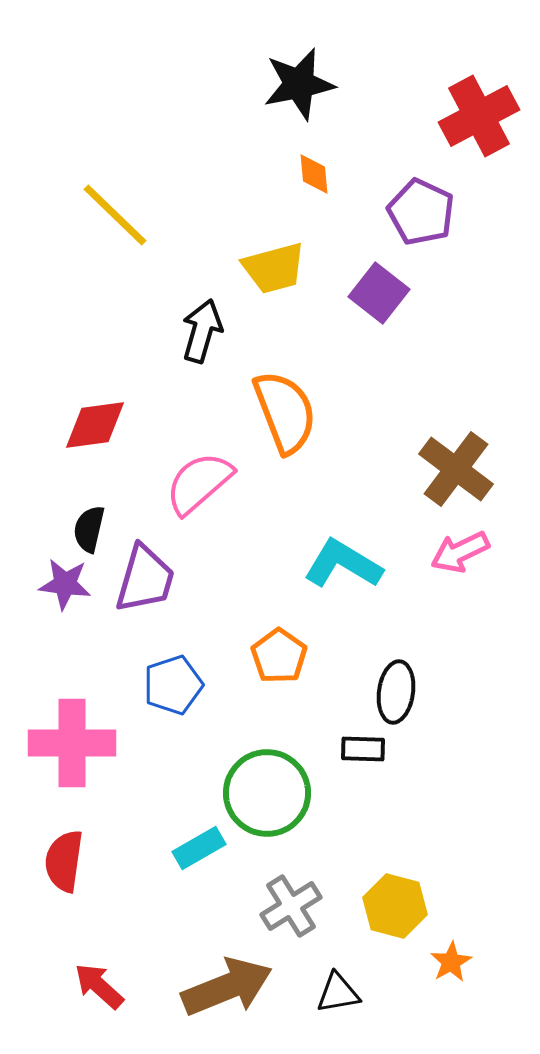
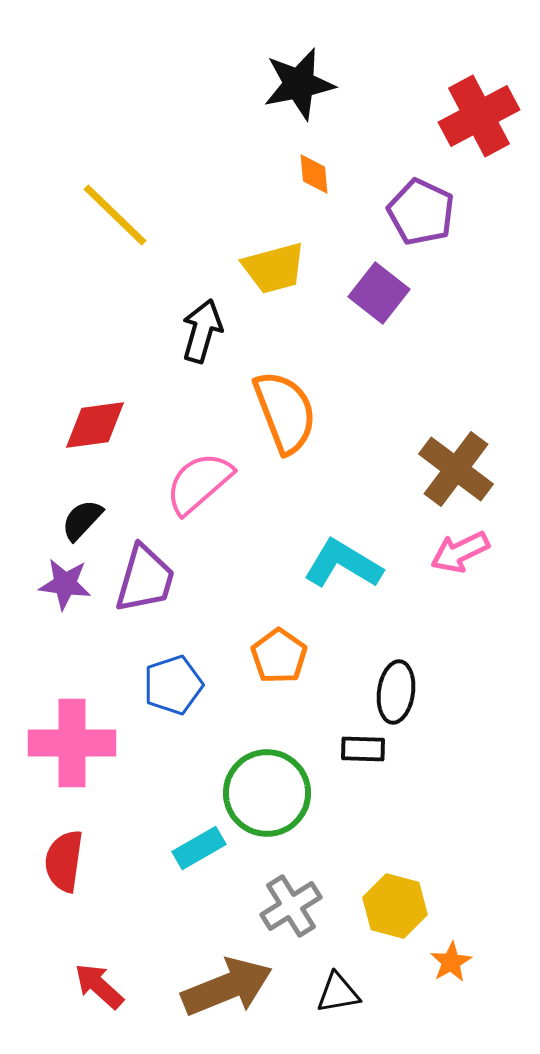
black semicircle: moved 7 px left, 9 px up; rotated 30 degrees clockwise
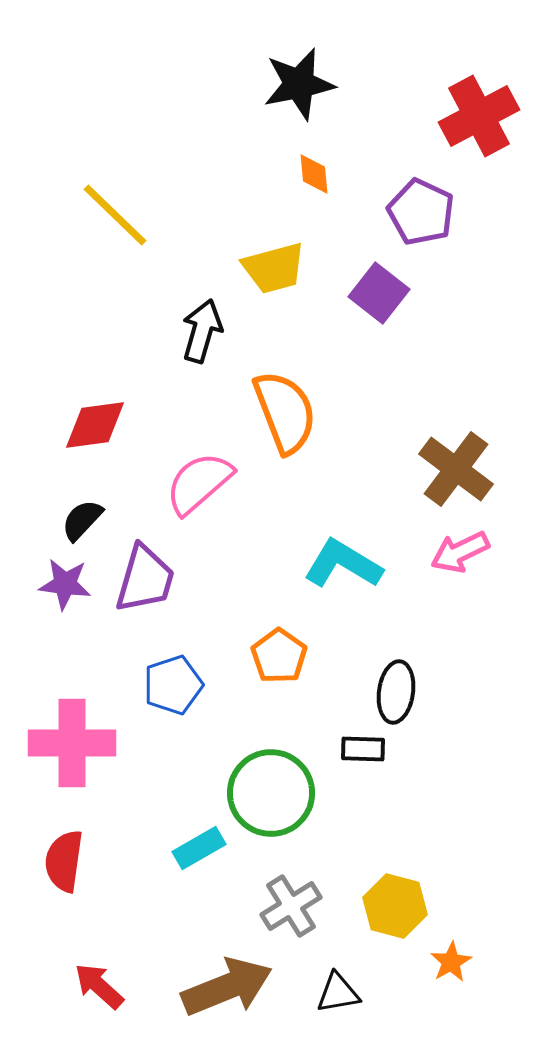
green circle: moved 4 px right
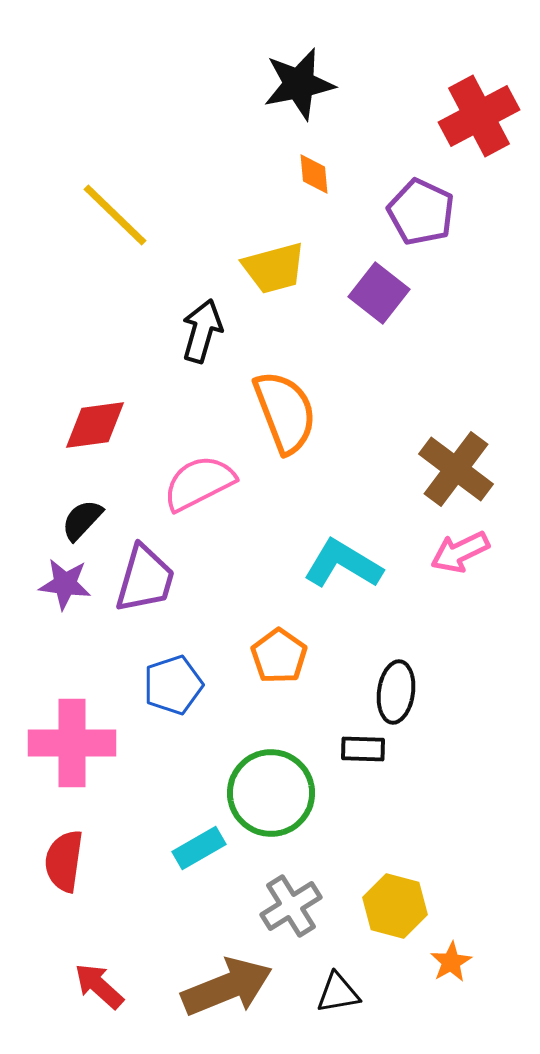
pink semicircle: rotated 14 degrees clockwise
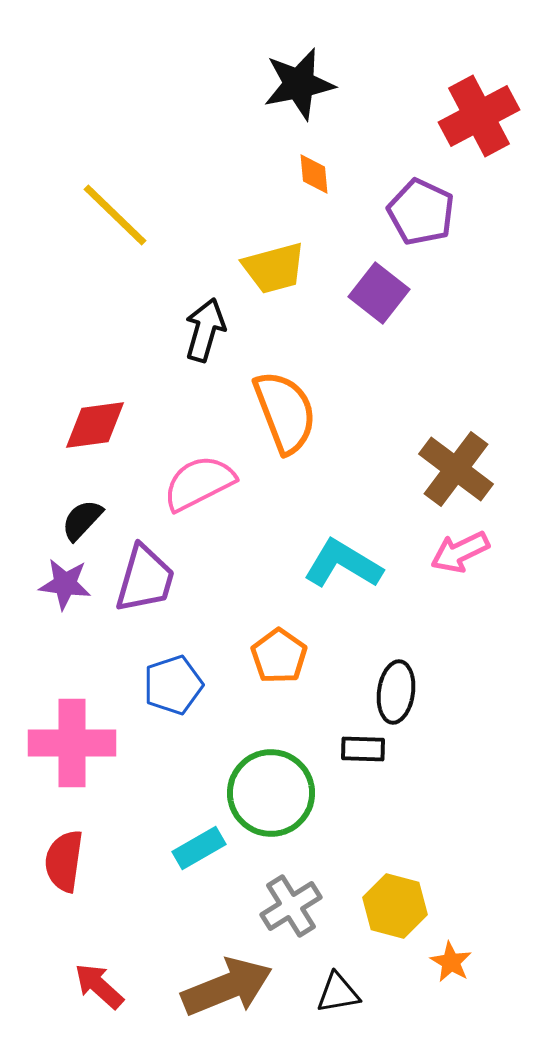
black arrow: moved 3 px right, 1 px up
orange star: rotated 12 degrees counterclockwise
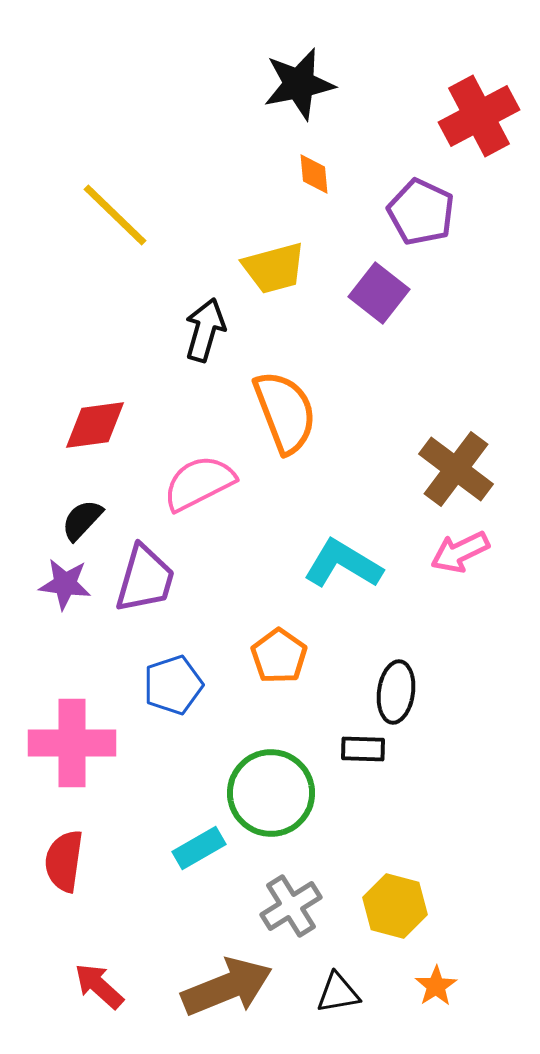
orange star: moved 15 px left, 24 px down; rotated 9 degrees clockwise
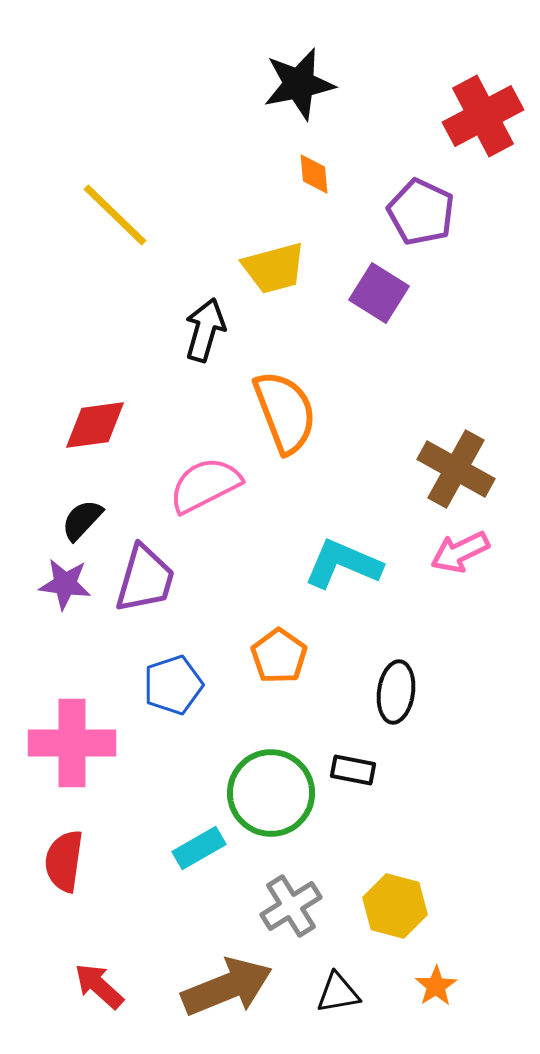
red cross: moved 4 px right
purple square: rotated 6 degrees counterclockwise
brown cross: rotated 8 degrees counterclockwise
pink semicircle: moved 6 px right, 2 px down
cyan L-shape: rotated 8 degrees counterclockwise
black rectangle: moved 10 px left, 21 px down; rotated 9 degrees clockwise
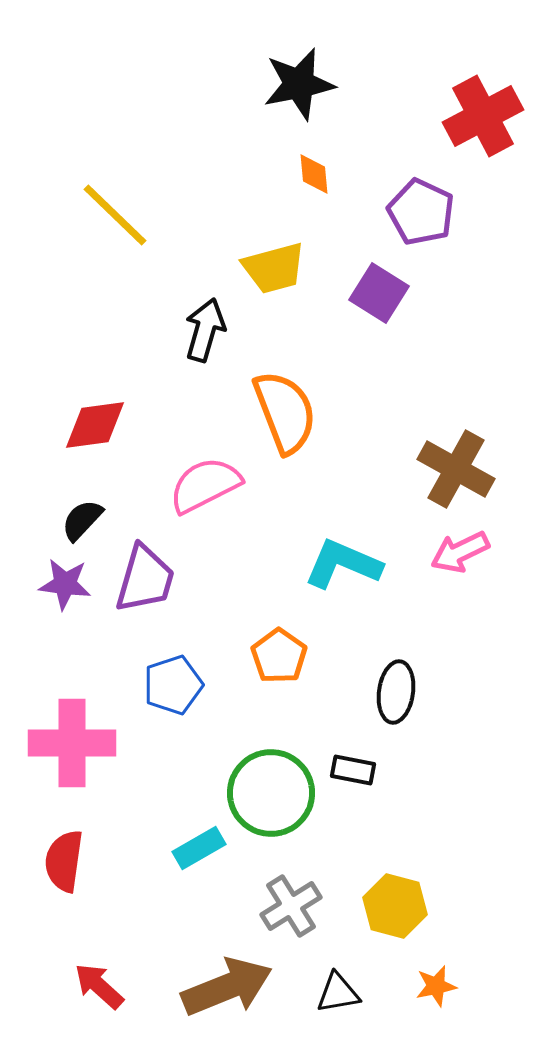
orange star: rotated 21 degrees clockwise
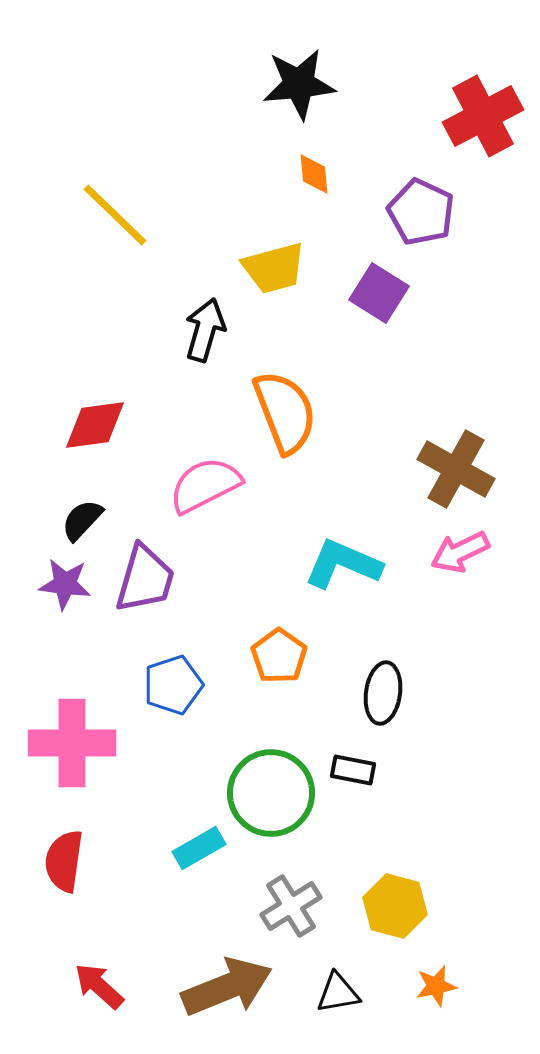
black star: rotated 6 degrees clockwise
black ellipse: moved 13 px left, 1 px down
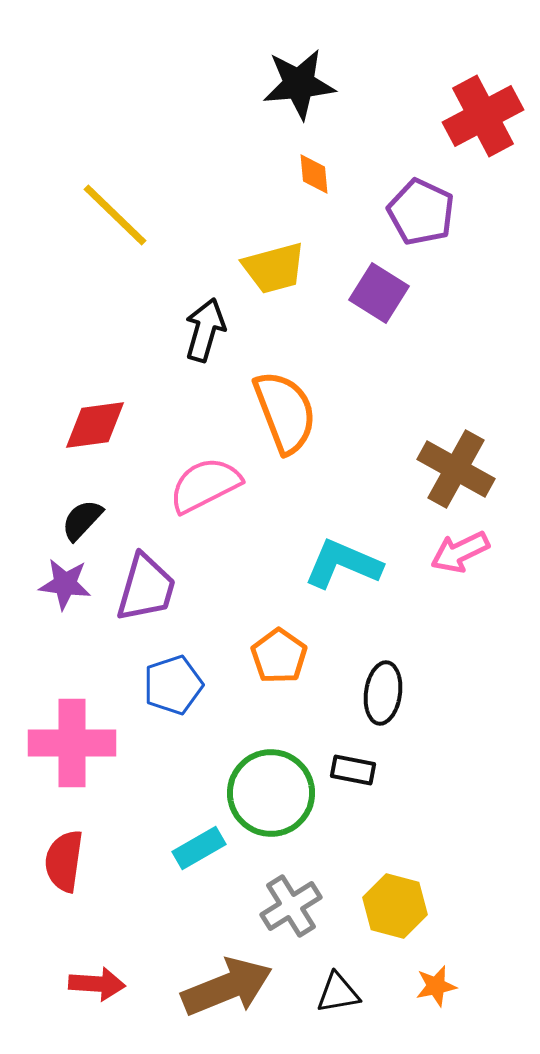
purple trapezoid: moved 1 px right, 9 px down
red arrow: moved 2 px left, 2 px up; rotated 142 degrees clockwise
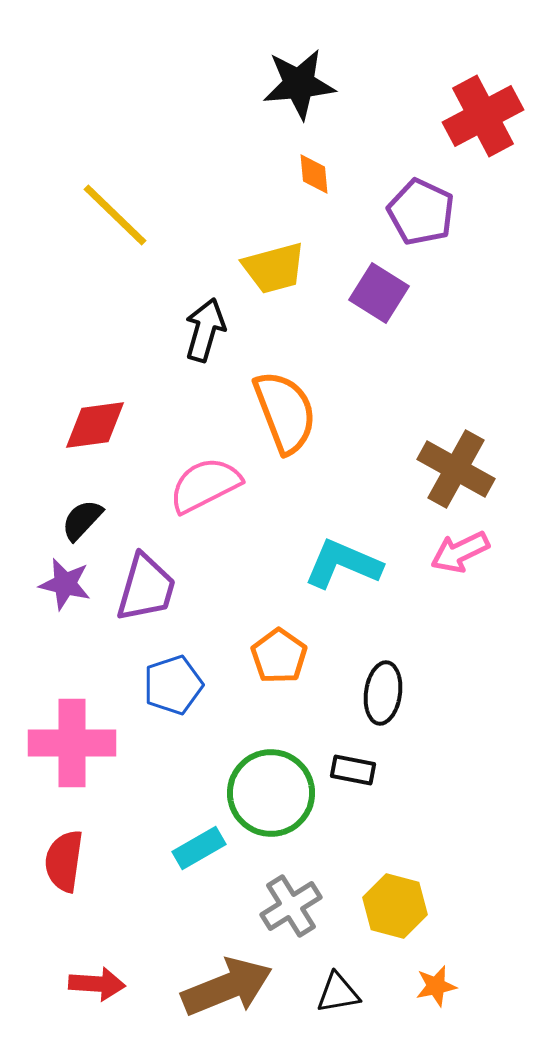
purple star: rotated 6 degrees clockwise
